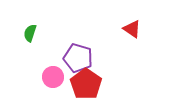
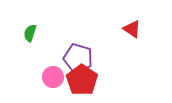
red pentagon: moved 4 px left, 4 px up
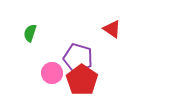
red triangle: moved 20 px left
pink circle: moved 1 px left, 4 px up
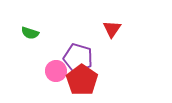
red triangle: rotated 30 degrees clockwise
green semicircle: rotated 90 degrees counterclockwise
pink circle: moved 4 px right, 2 px up
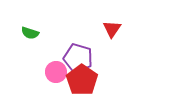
pink circle: moved 1 px down
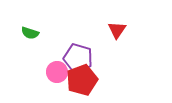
red triangle: moved 5 px right, 1 px down
pink circle: moved 1 px right
red pentagon: rotated 16 degrees clockwise
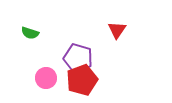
pink circle: moved 11 px left, 6 px down
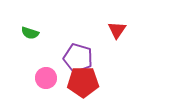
red pentagon: moved 1 px right, 2 px down; rotated 20 degrees clockwise
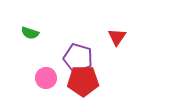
red triangle: moved 7 px down
red pentagon: moved 1 px up
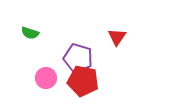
red pentagon: rotated 12 degrees clockwise
